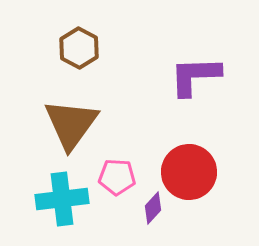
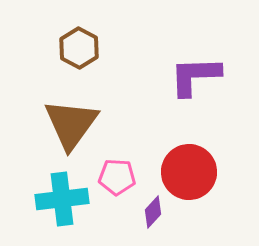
purple diamond: moved 4 px down
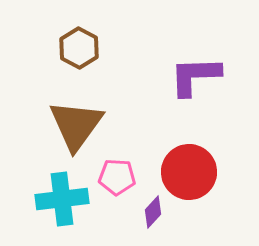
brown triangle: moved 5 px right, 1 px down
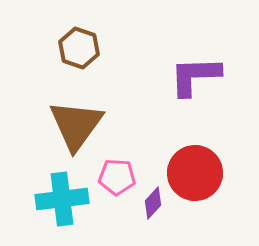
brown hexagon: rotated 9 degrees counterclockwise
red circle: moved 6 px right, 1 px down
purple diamond: moved 9 px up
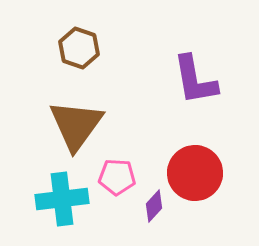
purple L-shape: moved 4 px down; rotated 98 degrees counterclockwise
purple diamond: moved 1 px right, 3 px down
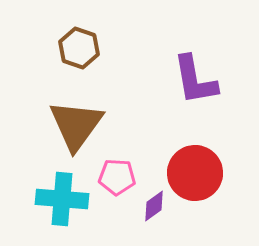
cyan cross: rotated 12 degrees clockwise
purple diamond: rotated 12 degrees clockwise
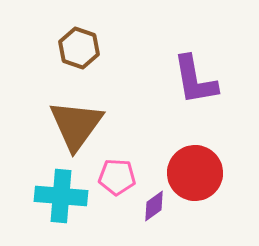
cyan cross: moved 1 px left, 3 px up
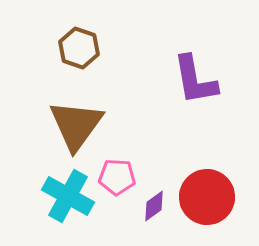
red circle: moved 12 px right, 24 px down
cyan cross: moved 7 px right; rotated 24 degrees clockwise
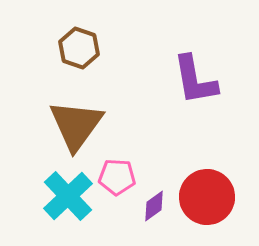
cyan cross: rotated 18 degrees clockwise
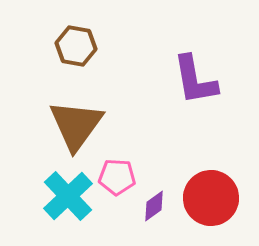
brown hexagon: moved 3 px left, 2 px up; rotated 9 degrees counterclockwise
red circle: moved 4 px right, 1 px down
